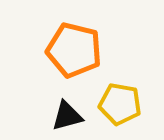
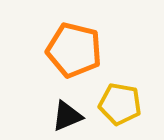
black triangle: rotated 8 degrees counterclockwise
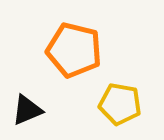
black triangle: moved 40 px left, 6 px up
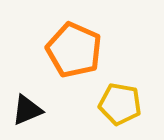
orange pentagon: rotated 10 degrees clockwise
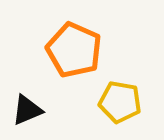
yellow pentagon: moved 2 px up
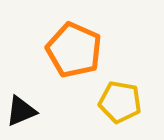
black triangle: moved 6 px left, 1 px down
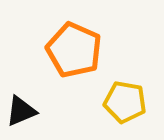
yellow pentagon: moved 5 px right
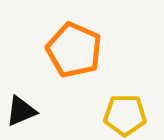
yellow pentagon: moved 13 px down; rotated 9 degrees counterclockwise
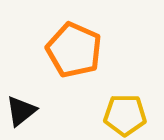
black triangle: rotated 16 degrees counterclockwise
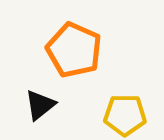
black triangle: moved 19 px right, 6 px up
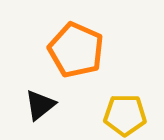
orange pentagon: moved 2 px right
